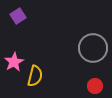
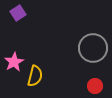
purple square: moved 3 px up
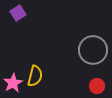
gray circle: moved 2 px down
pink star: moved 1 px left, 21 px down
red circle: moved 2 px right
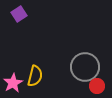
purple square: moved 1 px right, 1 px down
gray circle: moved 8 px left, 17 px down
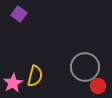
purple square: rotated 21 degrees counterclockwise
red circle: moved 1 px right
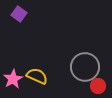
yellow semicircle: moved 2 px right; rotated 80 degrees counterclockwise
pink star: moved 4 px up
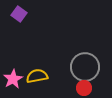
yellow semicircle: rotated 35 degrees counterclockwise
red circle: moved 14 px left, 2 px down
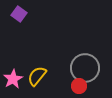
gray circle: moved 1 px down
yellow semicircle: rotated 40 degrees counterclockwise
red circle: moved 5 px left, 2 px up
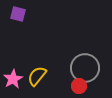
purple square: moved 1 px left; rotated 21 degrees counterclockwise
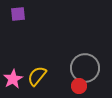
purple square: rotated 21 degrees counterclockwise
